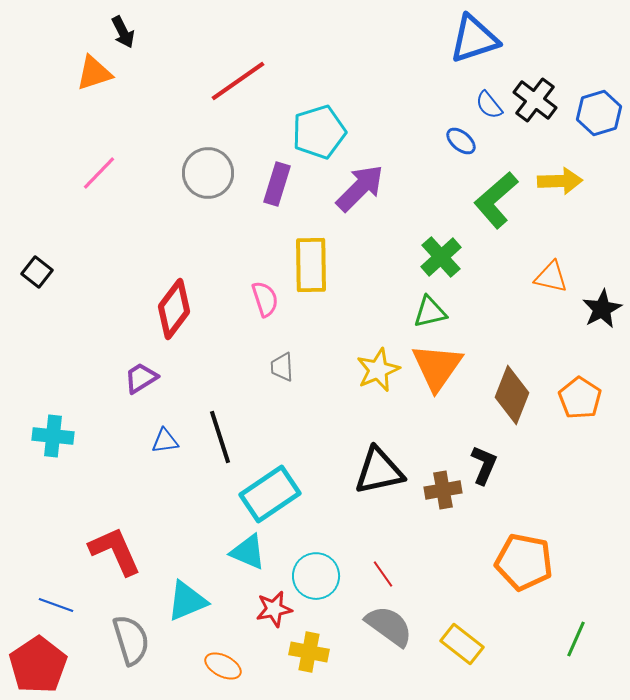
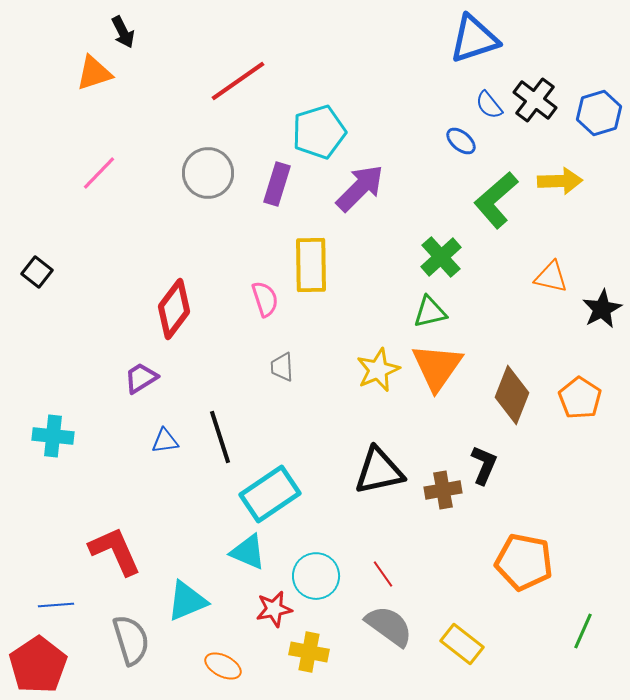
blue line at (56, 605): rotated 24 degrees counterclockwise
green line at (576, 639): moved 7 px right, 8 px up
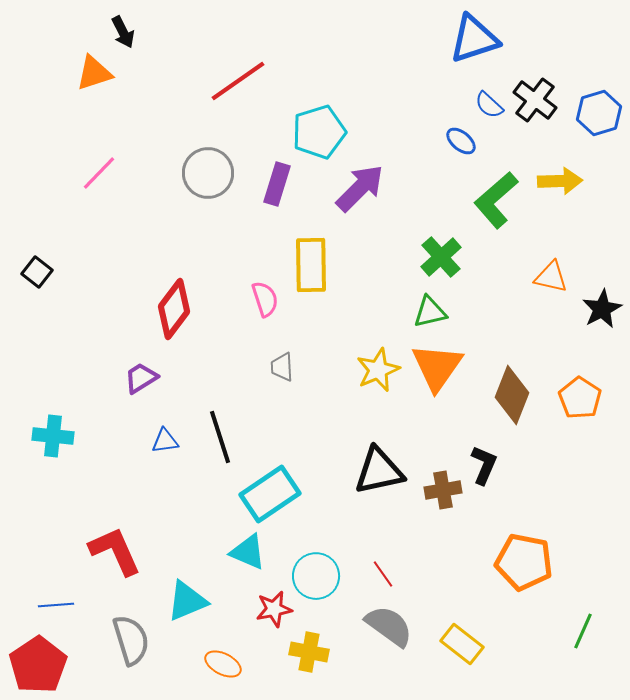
blue semicircle at (489, 105): rotated 8 degrees counterclockwise
orange ellipse at (223, 666): moved 2 px up
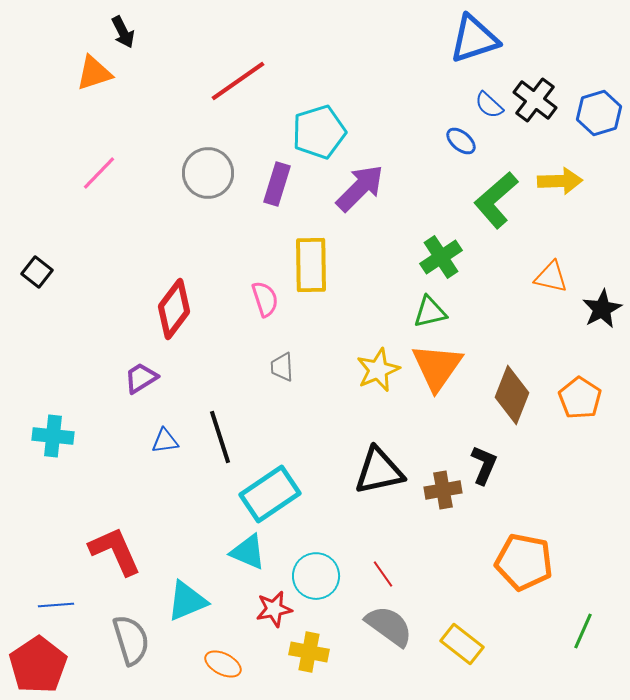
green cross at (441, 257): rotated 9 degrees clockwise
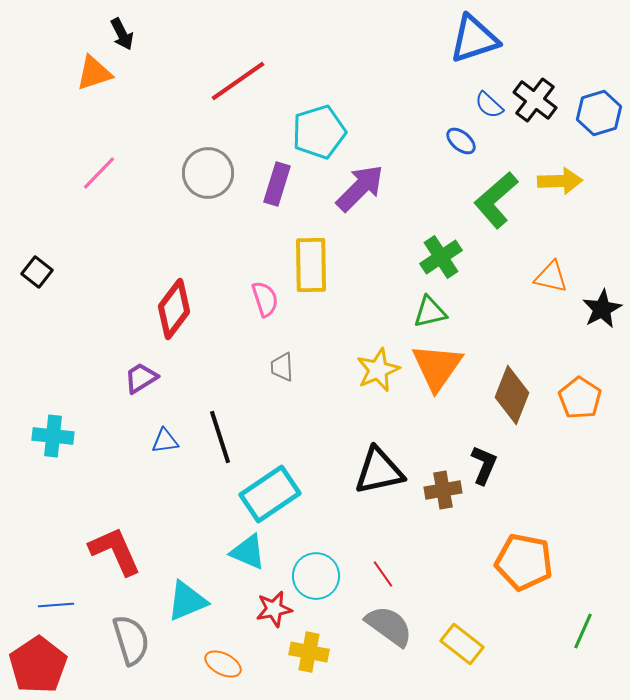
black arrow at (123, 32): moved 1 px left, 2 px down
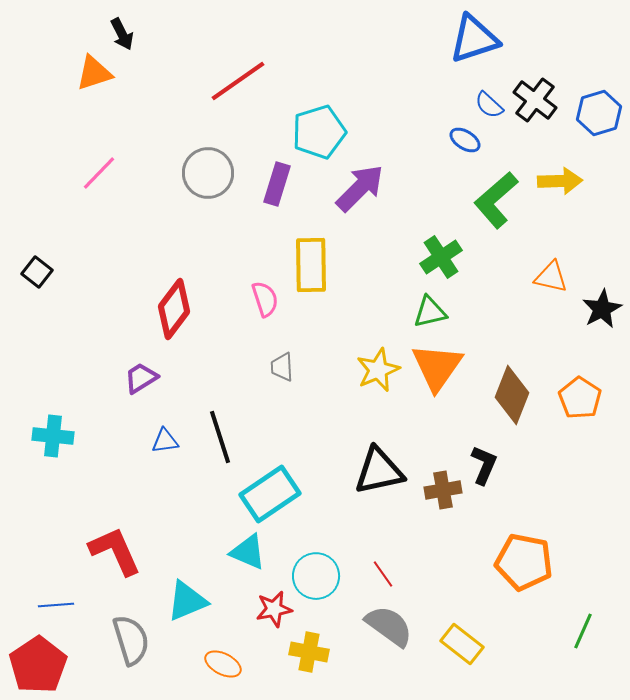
blue ellipse at (461, 141): moved 4 px right, 1 px up; rotated 8 degrees counterclockwise
